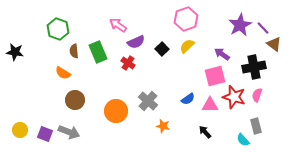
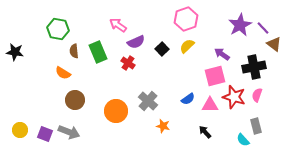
green hexagon: rotated 10 degrees counterclockwise
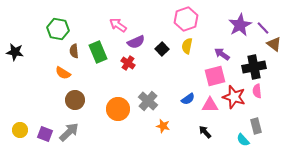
yellow semicircle: rotated 35 degrees counterclockwise
pink semicircle: moved 4 px up; rotated 24 degrees counterclockwise
orange circle: moved 2 px right, 2 px up
gray arrow: rotated 65 degrees counterclockwise
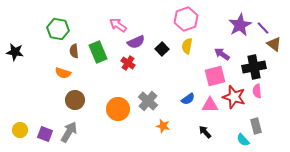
orange semicircle: rotated 14 degrees counterclockwise
gray arrow: rotated 15 degrees counterclockwise
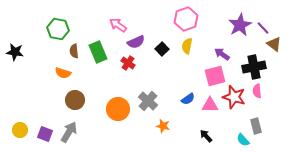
black arrow: moved 1 px right, 4 px down
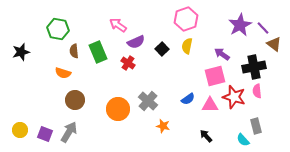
black star: moved 6 px right; rotated 24 degrees counterclockwise
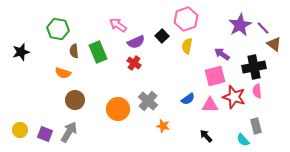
black square: moved 13 px up
red cross: moved 6 px right
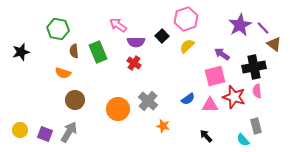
purple semicircle: rotated 24 degrees clockwise
yellow semicircle: rotated 35 degrees clockwise
